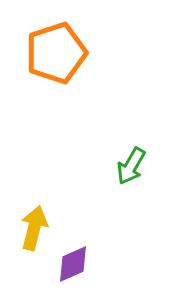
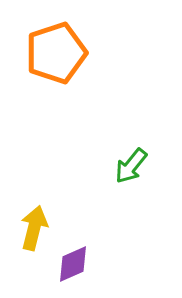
green arrow: rotated 9 degrees clockwise
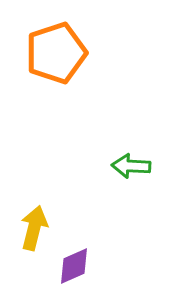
green arrow: rotated 54 degrees clockwise
purple diamond: moved 1 px right, 2 px down
